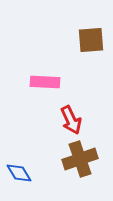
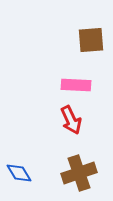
pink rectangle: moved 31 px right, 3 px down
brown cross: moved 1 px left, 14 px down
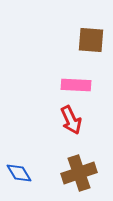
brown square: rotated 8 degrees clockwise
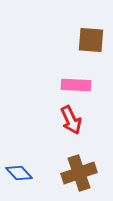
blue diamond: rotated 12 degrees counterclockwise
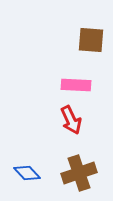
blue diamond: moved 8 px right
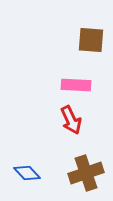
brown cross: moved 7 px right
